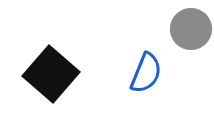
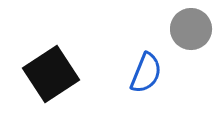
black square: rotated 16 degrees clockwise
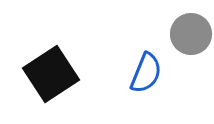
gray circle: moved 5 px down
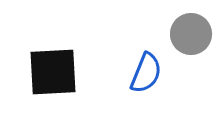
black square: moved 2 px right, 2 px up; rotated 30 degrees clockwise
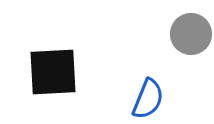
blue semicircle: moved 2 px right, 26 px down
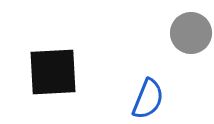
gray circle: moved 1 px up
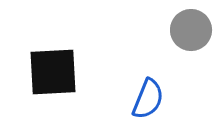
gray circle: moved 3 px up
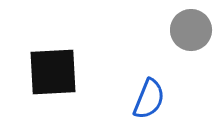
blue semicircle: moved 1 px right
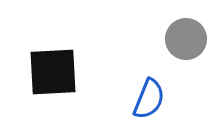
gray circle: moved 5 px left, 9 px down
